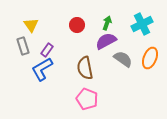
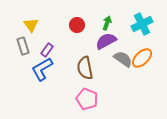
orange ellipse: moved 8 px left; rotated 25 degrees clockwise
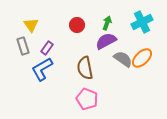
cyan cross: moved 2 px up
purple rectangle: moved 2 px up
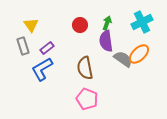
red circle: moved 3 px right
purple semicircle: rotated 70 degrees counterclockwise
purple rectangle: rotated 16 degrees clockwise
orange ellipse: moved 3 px left, 4 px up
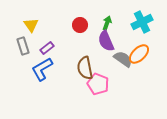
purple semicircle: rotated 15 degrees counterclockwise
pink pentagon: moved 11 px right, 15 px up
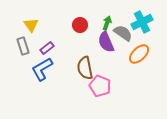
purple semicircle: moved 1 px down
gray semicircle: moved 26 px up
pink pentagon: moved 2 px right, 2 px down
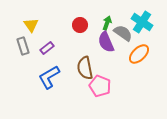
cyan cross: rotated 30 degrees counterclockwise
blue L-shape: moved 7 px right, 8 px down
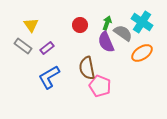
gray rectangle: rotated 36 degrees counterclockwise
orange ellipse: moved 3 px right, 1 px up; rotated 10 degrees clockwise
brown semicircle: moved 2 px right
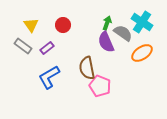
red circle: moved 17 px left
